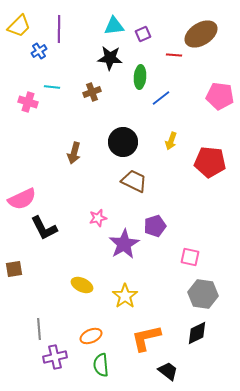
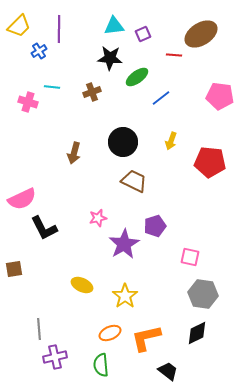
green ellipse: moved 3 px left; rotated 50 degrees clockwise
orange ellipse: moved 19 px right, 3 px up
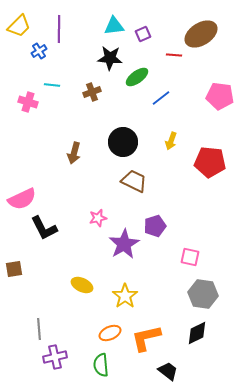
cyan line: moved 2 px up
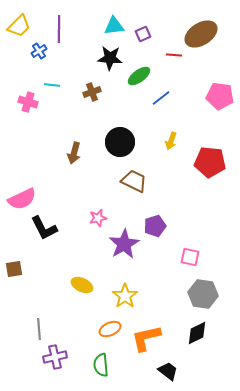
green ellipse: moved 2 px right, 1 px up
black circle: moved 3 px left
orange ellipse: moved 4 px up
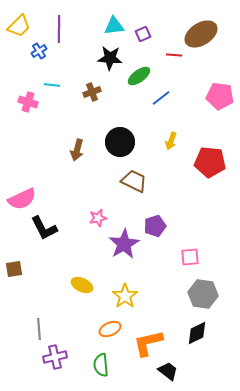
brown arrow: moved 3 px right, 3 px up
pink square: rotated 18 degrees counterclockwise
orange L-shape: moved 2 px right, 5 px down
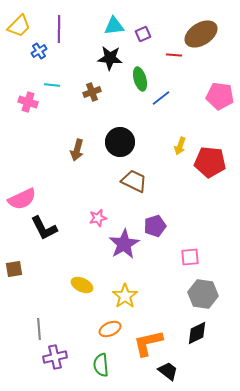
green ellipse: moved 1 px right, 3 px down; rotated 70 degrees counterclockwise
yellow arrow: moved 9 px right, 5 px down
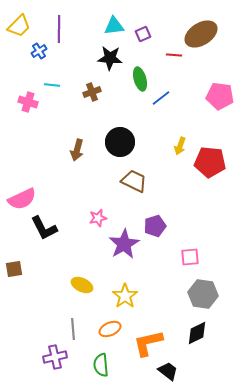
gray line: moved 34 px right
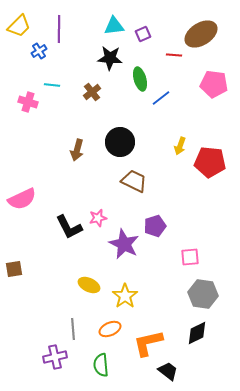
brown cross: rotated 18 degrees counterclockwise
pink pentagon: moved 6 px left, 12 px up
black L-shape: moved 25 px right, 1 px up
purple star: rotated 16 degrees counterclockwise
yellow ellipse: moved 7 px right
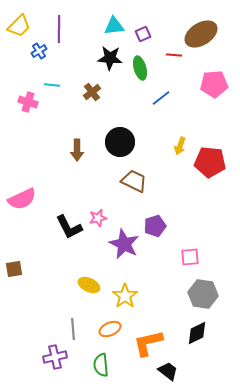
green ellipse: moved 11 px up
pink pentagon: rotated 12 degrees counterclockwise
brown arrow: rotated 15 degrees counterclockwise
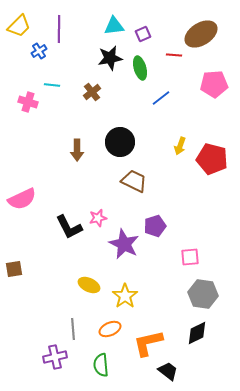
black star: rotated 15 degrees counterclockwise
red pentagon: moved 2 px right, 3 px up; rotated 8 degrees clockwise
